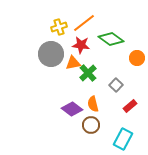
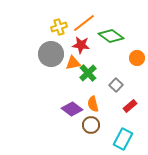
green diamond: moved 3 px up
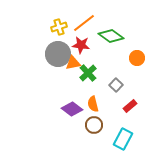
gray circle: moved 7 px right
brown circle: moved 3 px right
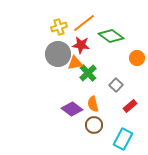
orange triangle: moved 2 px right
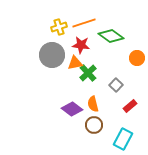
orange line: rotated 20 degrees clockwise
gray circle: moved 6 px left, 1 px down
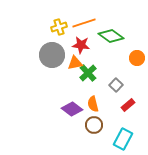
red rectangle: moved 2 px left, 1 px up
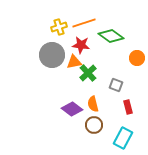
orange triangle: moved 1 px left, 1 px up
gray square: rotated 24 degrees counterclockwise
red rectangle: moved 2 px down; rotated 64 degrees counterclockwise
cyan rectangle: moved 1 px up
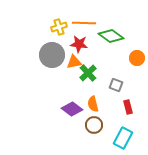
orange line: rotated 20 degrees clockwise
red star: moved 2 px left, 1 px up
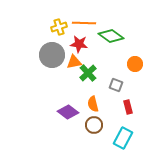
orange circle: moved 2 px left, 6 px down
purple diamond: moved 4 px left, 3 px down
